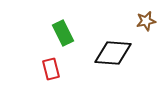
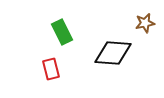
brown star: moved 1 px left, 2 px down
green rectangle: moved 1 px left, 1 px up
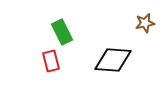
black diamond: moved 7 px down
red rectangle: moved 8 px up
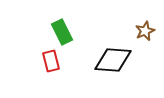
brown star: moved 8 px down; rotated 12 degrees counterclockwise
